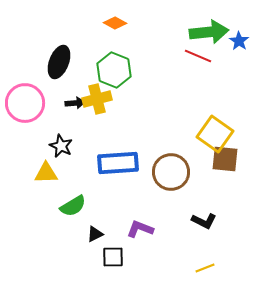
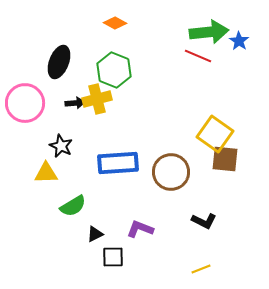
yellow line: moved 4 px left, 1 px down
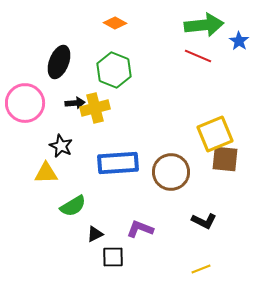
green arrow: moved 5 px left, 7 px up
yellow cross: moved 2 px left, 9 px down
yellow square: rotated 33 degrees clockwise
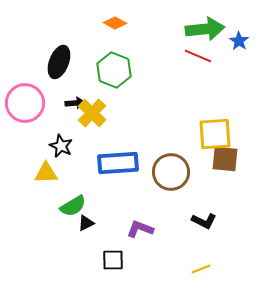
green arrow: moved 1 px right, 4 px down
yellow cross: moved 3 px left, 5 px down; rotated 32 degrees counterclockwise
yellow square: rotated 18 degrees clockwise
black triangle: moved 9 px left, 11 px up
black square: moved 3 px down
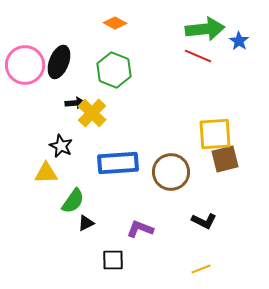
pink circle: moved 38 px up
brown square: rotated 20 degrees counterclockwise
green semicircle: moved 5 px up; rotated 24 degrees counterclockwise
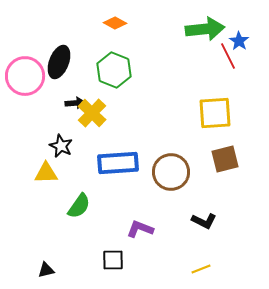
red line: moved 30 px right; rotated 40 degrees clockwise
pink circle: moved 11 px down
yellow square: moved 21 px up
green semicircle: moved 6 px right, 5 px down
black triangle: moved 40 px left, 47 px down; rotated 12 degrees clockwise
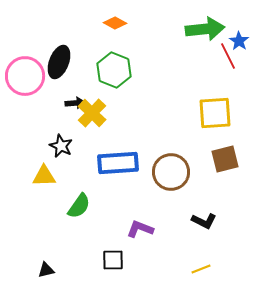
yellow triangle: moved 2 px left, 3 px down
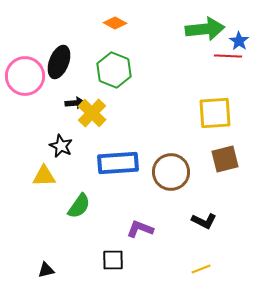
red line: rotated 60 degrees counterclockwise
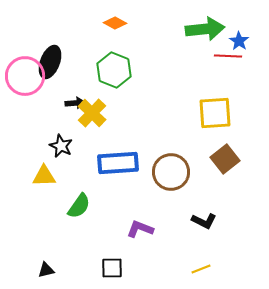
black ellipse: moved 9 px left
brown square: rotated 24 degrees counterclockwise
black square: moved 1 px left, 8 px down
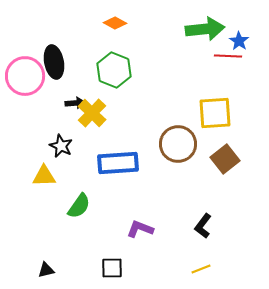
black ellipse: moved 4 px right; rotated 32 degrees counterclockwise
brown circle: moved 7 px right, 28 px up
black L-shape: moved 1 px left, 5 px down; rotated 100 degrees clockwise
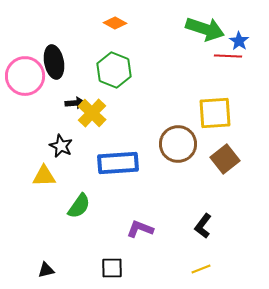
green arrow: rotated 24 degrees clockwise
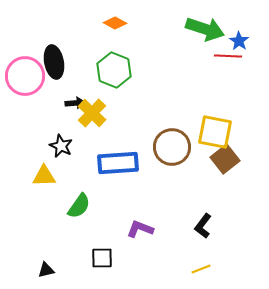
yellow square: moved 19 px down; rotated 15 degrees clockwise
brown circle: moved 6 px left, 3 px down
black square: moved 10 px left, 10 px up
